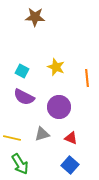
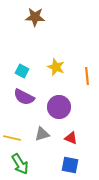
orange line: moved 2 px up
blue square: rotated 30 degrees counterclockwise
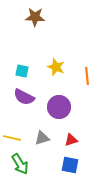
cyan square: rotated 16 degrees counterclockwise
gray triangle: moved 4 px down
red triangle: moved 2 px down; rotated 40 degrees counterclockwise
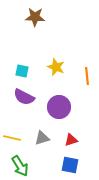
green arrow: moved 2 px down
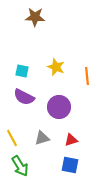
yellow line: rotated 48 degrees clockwise
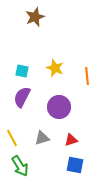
brown star: rotated 24 degrees counterclockwise
yellow star: moved 1 px left, 1 px down
purple semicircle: moved 2 px left; rotated 90 degrees clockwise
blue square: moved 5 px right
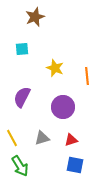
cyan square: moved 22 px up; rotated 16 degrees counterclockwise
purple circle: moved 4 px right
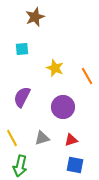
orange line: rotated 24 degrees counterclockwise
green arrow: rotated 45 degrees clockwise
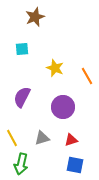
green arrow: moved 1 px right, 2 px up
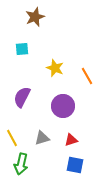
purple circle: moved 1 px up
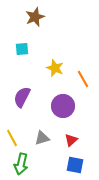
orange line: moved 4 px left, 3 px down
red triangle: rotated 24 degrees counterclockwise
